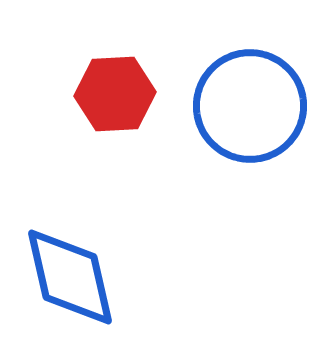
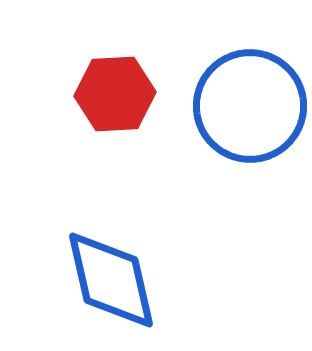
blue diamond: moved 41 px right, 3 px down
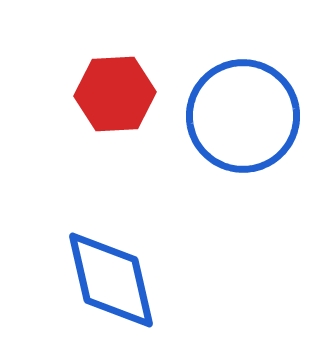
blue circle: moved 7 px left, 10 px down
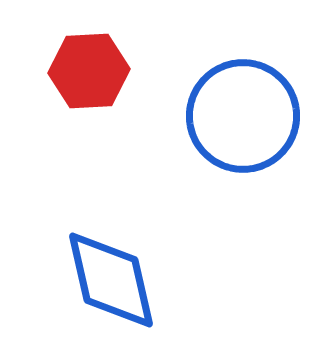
red hexagon: moved 26 px left, 23 px up
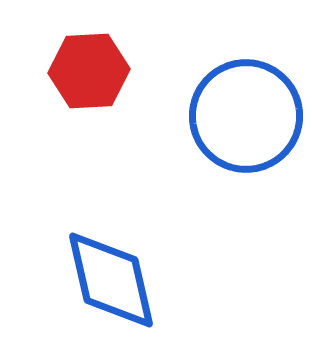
blue circle: moved 3 px right
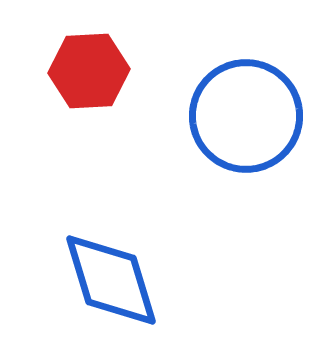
blue diamond: rotated 4 degrees counterclockwise
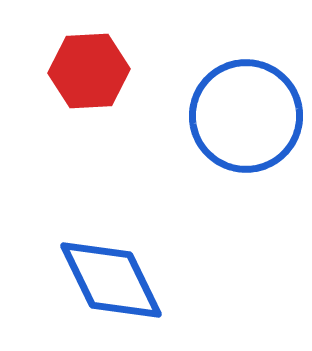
blue diamond: rotated 9 degrees counterclockwise
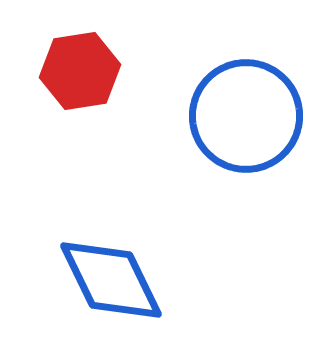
red hexagon: moved 9 px left; rotated 6 degrees counterclockwise
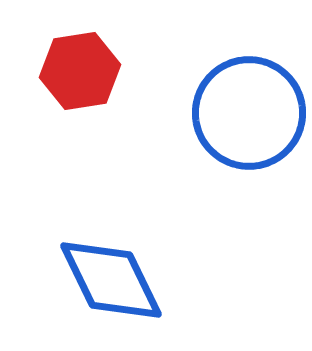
blue circle: moved 3 px right, 3 px up
